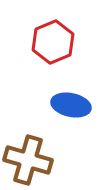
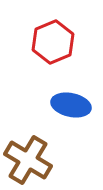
brown cross: rotated 15 degrees clockwise
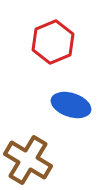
blue ellipse: rotated 6 degrees clockwise
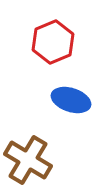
blue ellipse: moved 5 px up
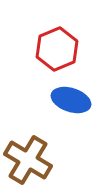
red hexagon: moved 4 px right, 7 px down
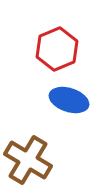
blue ellipse: moved 2 px left
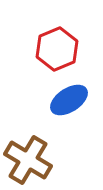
blue ellipse: rotated 51 degrees counterclockwise
